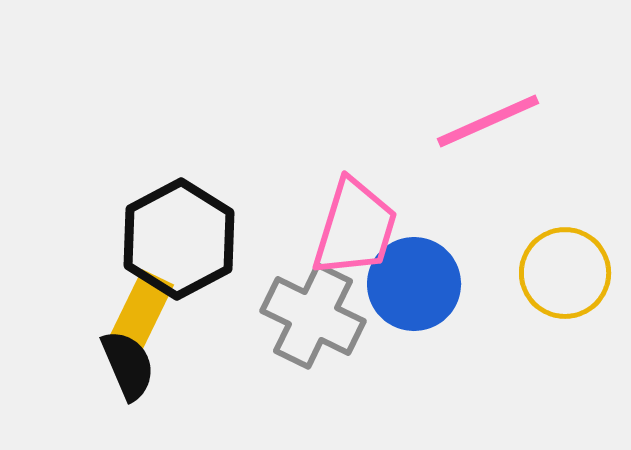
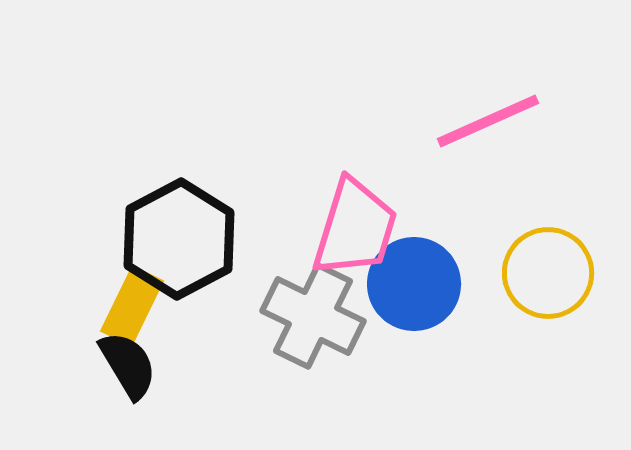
yellow circle: moved 17 px left
yellow rectangle: moved 10 px left, 4 px up
black semicircle: rotated 8 degrees counterclockwise
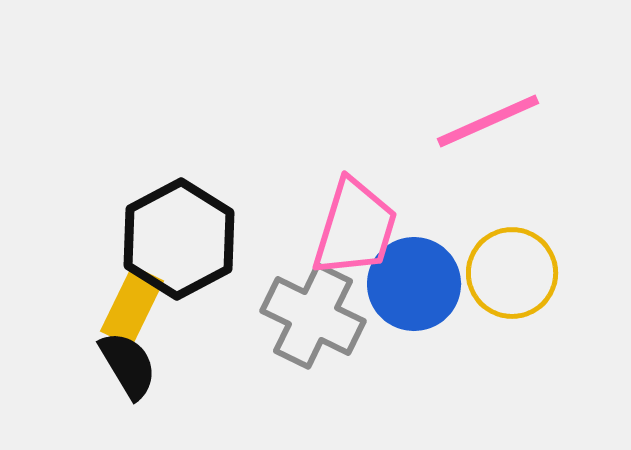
yellow circle: moved 36 px left
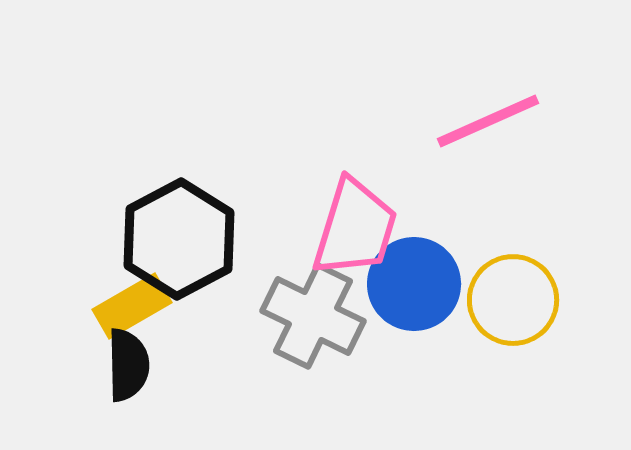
yellow circle: moved 1 px right, 27 px down
yellow rectangle: rotated 34 degrees clockwise
black semicircle: rotated 30 degrees clockwise
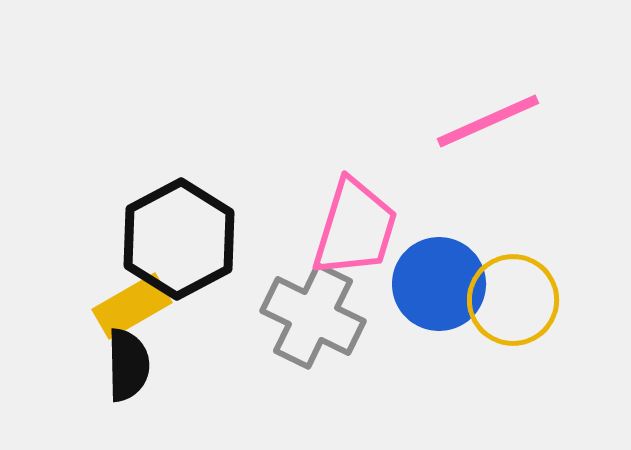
blue circle: moved 25 px right
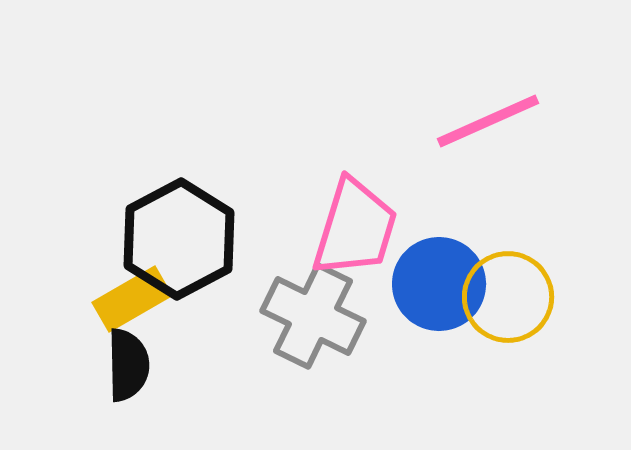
yellow circle: moved 5 px left, 3 px up
yellow rectangle: moved 7 px up
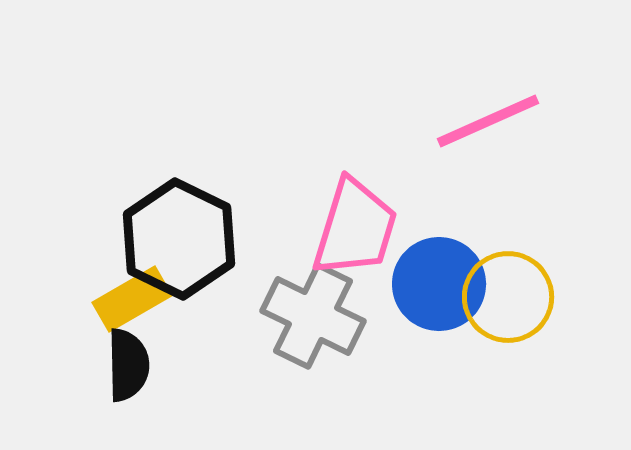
black hexagon: rotated 6 degrees counterclockwise
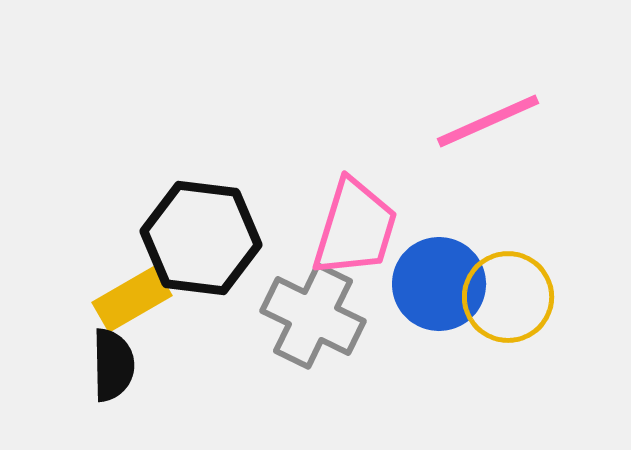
black hexagon: moved 22 px right, 1 px up; rotated 19 degrees counterclockwise
black semicircle: moved 15 px left
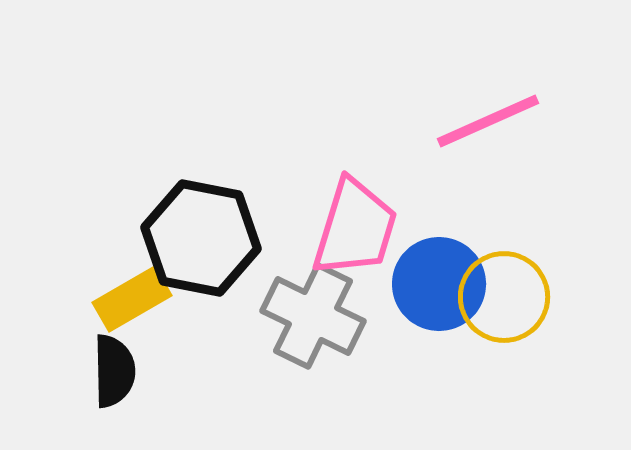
black hexagon: rotated 4 degrees clockwise
yellow circle: moved 4 px left
black semicircle: moved 1 px right, 6 px down
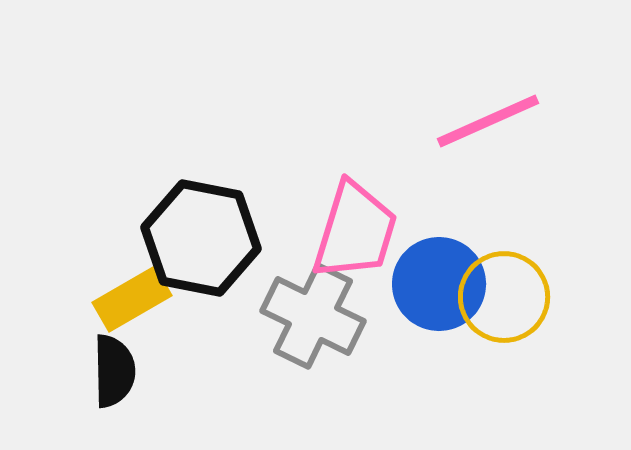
pink trapezoid: moved 3 px down
